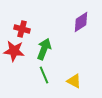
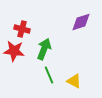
purple diamond: rotated 15 degrees clockwise
green line: moved 5 px right
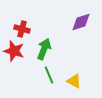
red star: rotated 10 degrees clockwise
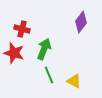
purple diamond: rotated 35 degrees counterclockwise
red star: moved 2 px down
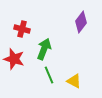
red star: moved 6 px down
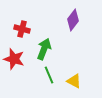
purple diamond: moved 8 px left, 2 px up
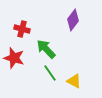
green arrow: moved 2 px right; rotated 65 degrees counterclockwise
red star: moved 1 px up
green line: moved 1 px right, 2 px up; rotated 12 degrees counterclockwise
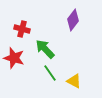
green arrow: moved 1 px left
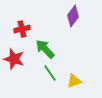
purple diamond: moved 4 px up
red cross: rotated 28 degrees counterclockwise
red star: moved 1 px down
yellow triangle: rotated 49 degrees counterclockwise
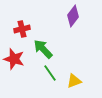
green arrow: moved 2 px left
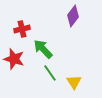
yellow triangle: moved 1 px down; rotated 42 degrees counterclockwise
